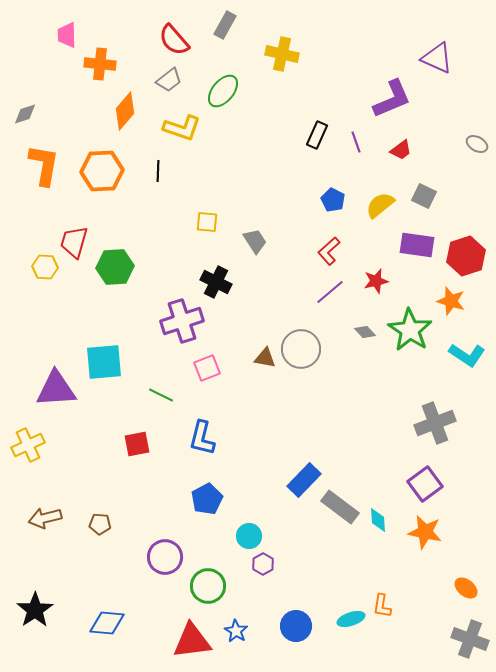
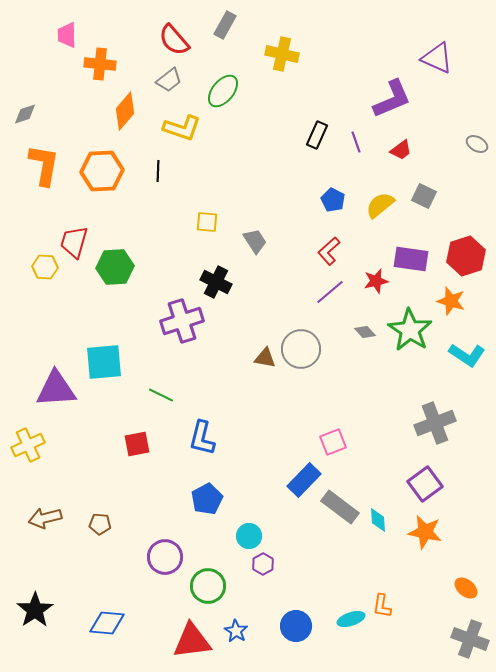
purple rectangle at (417, 245): moved 6 px left, 14 px down
pink square at (207, 368): moved 126 px right, 74 px down
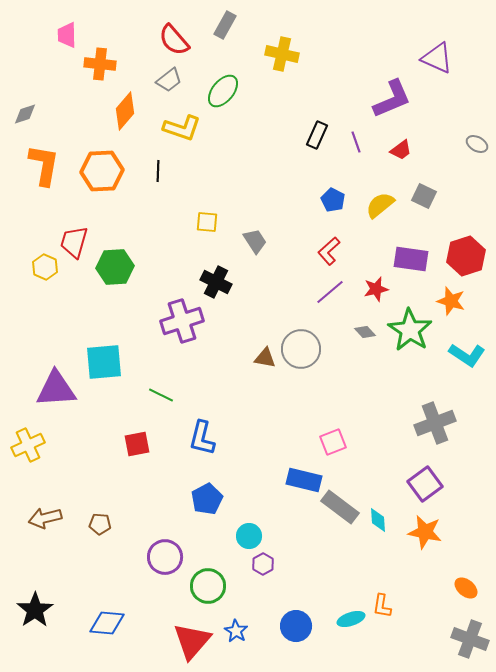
yellow hexagon at (45, 267): rotated 20 degrees clockwise
red star at (376, 281): moved 8 px down
blue rectangle at (304, 480): rotated 60 degrees clockwise
red triangle at (192, 641): rotated 42 degrees counterclockwise
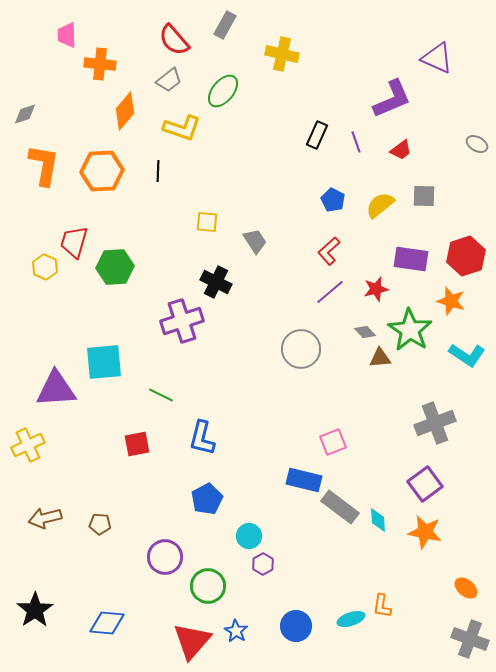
gray square at (424, 196): rotated 25 degrees counterclockwise
brown triangle at (265, 358): moved 115 px right; rotated 15 degrees counterclockwise
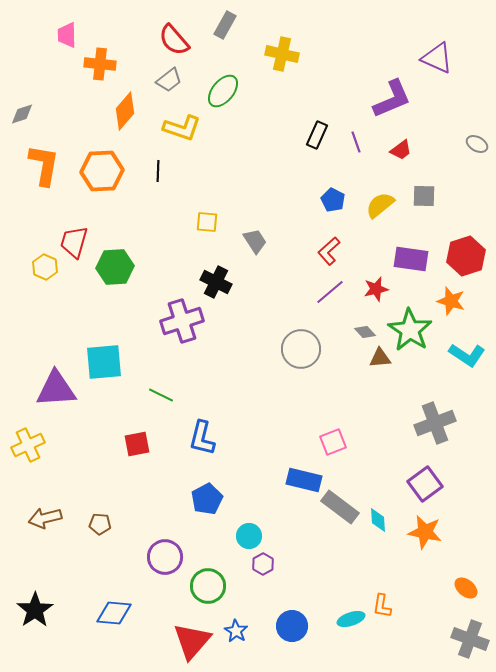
gray diamond at (25, 114): moved 3 px left
blue diamond at (107, 623): moved 7 px right, 10 px up
blue circle at (296, 626): moved 4 px left
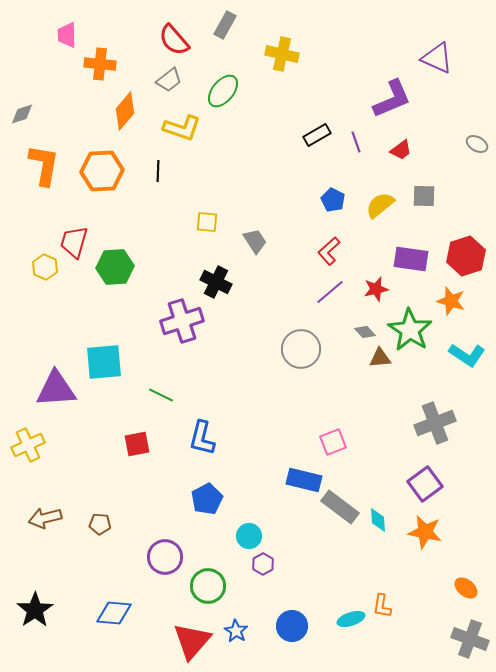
black rectangle at (317, 135): rotated 36 degrees clockwise
